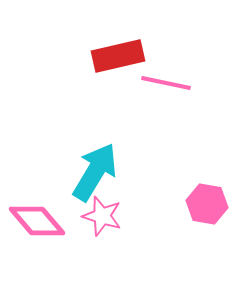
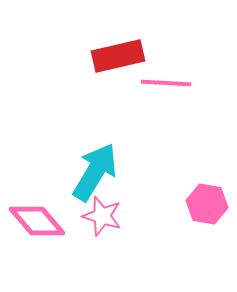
pink line: rotated 9 degrees counterclockwise
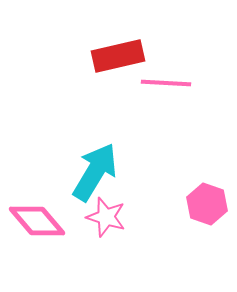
pink hexagon: rotated 9 degrees clockwise
pink star: moved 4 px right, 1 px down
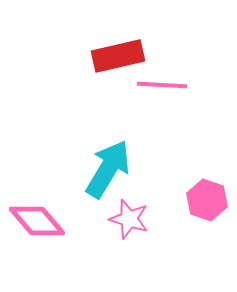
pink line: moved 4 px left, 2 px down
cyan arrow: moved 13 px right, 3 px up
pink hexagon: moved 4 px up
pink star: moved 23 px right, 2 px down
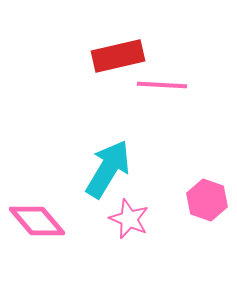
pink star: rotated 6 degrees clockwise
